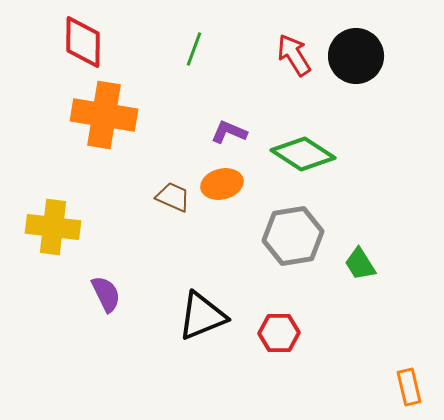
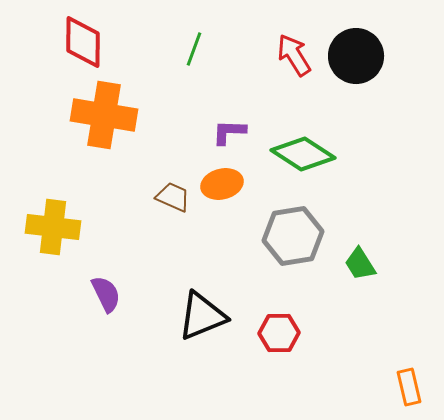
purple L-shape: rotated 21 degrees counterclockwise
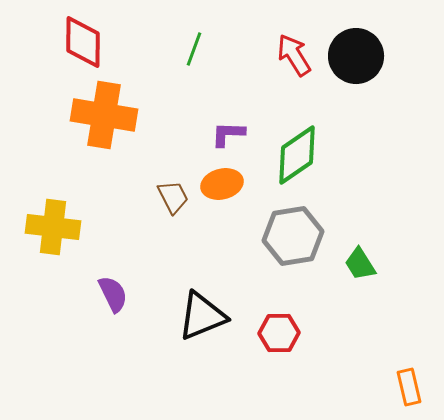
purple L-shape: moved 1 px left, 2 px down
green diamond: moved 6 px left, 1 px down; rotated 68 degrees counterclockwise
brown trapezoid: rotated 39 degrees clockwise
purple semicircle: moved 7 px right
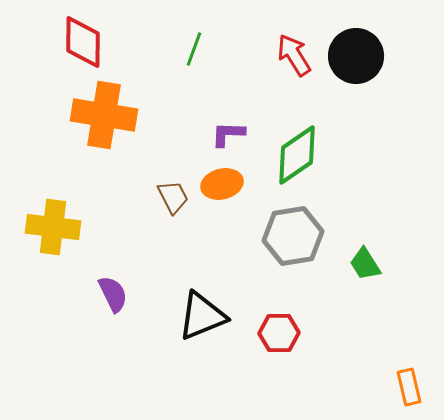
green trapezoid: moved 5 px right
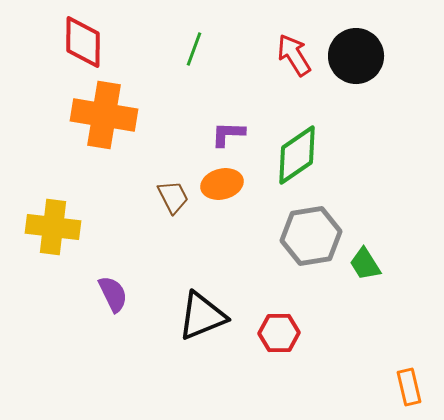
gray hexagon: moved 18 px right
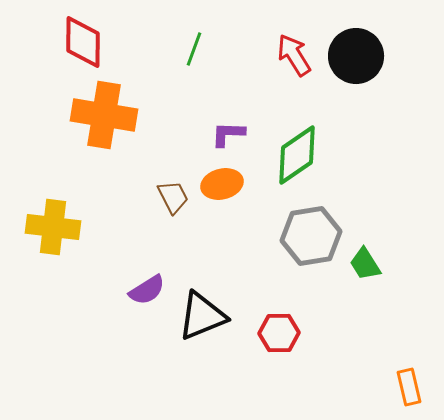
purple semicircle: moved 34 px right, 4 px up; rotated 84 degrees clockwise
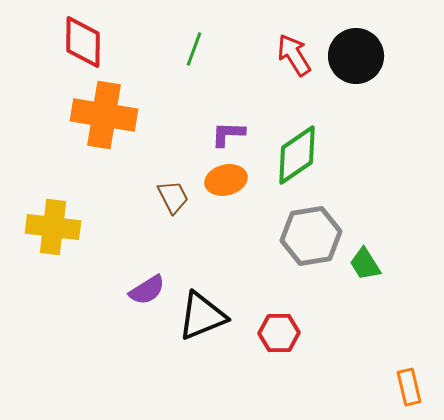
orange ellipse: moved 4 px right, 4 px up
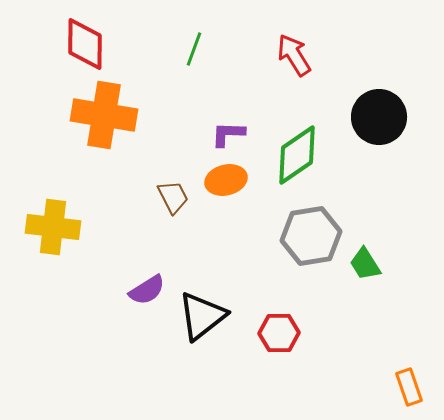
red diamond: moved 2 px right, 2 px down
black circle: moved 23 px right, 61 px down
black triangle: rotated 16 degrees counterclockwise
orange rectangle: rotated 6 degrees counterclockwise
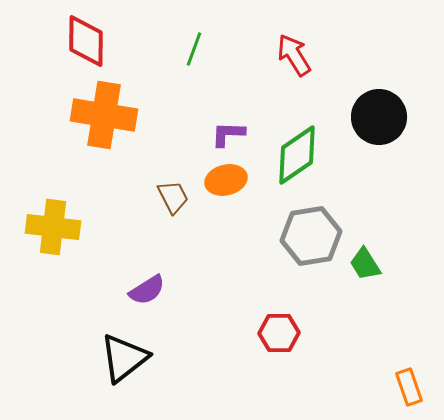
red diamond: moved 1 px right, 3 px up
black triangle: moved 78 px left, 42 px down
